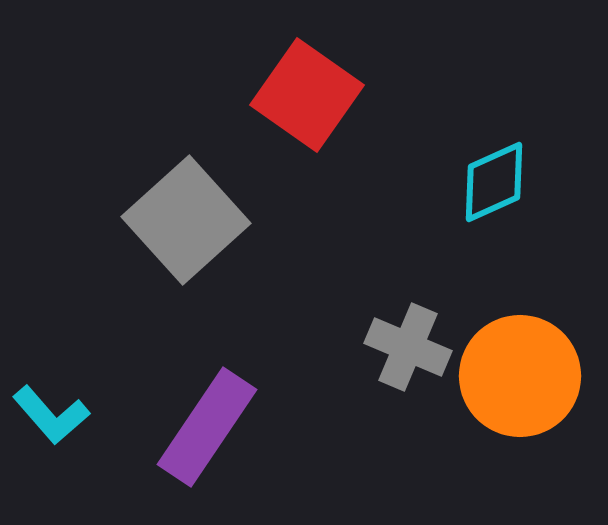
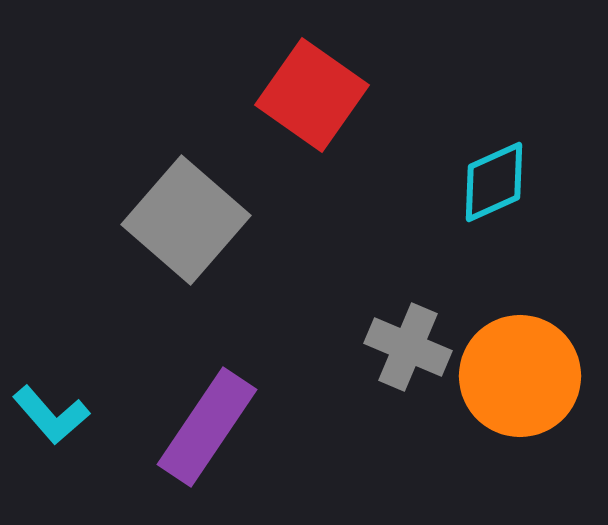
red square: moved 5 px right
gray square: rotated 7 degrees counterclockwise
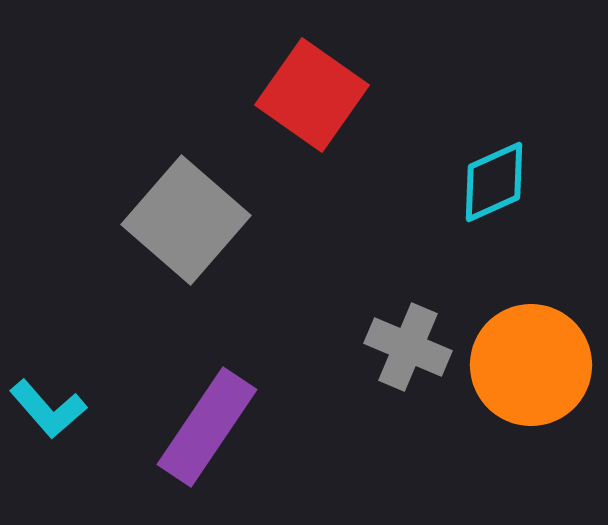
orange circle: moved 11 px right, 11 px up
cyan L-shape: moved 3 px left, 6 px up
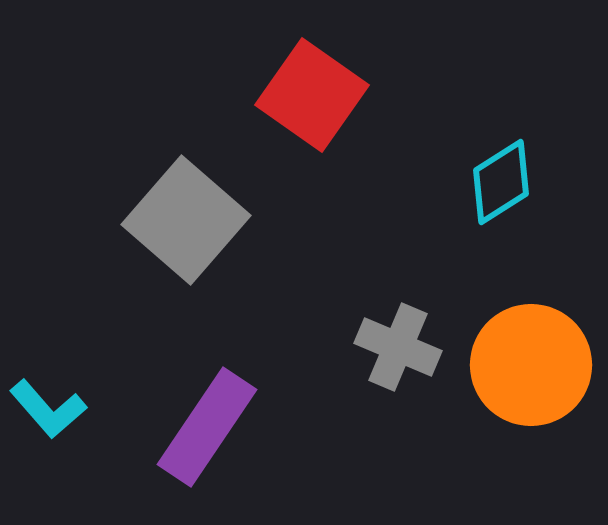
cyan diamond: moved 7 px right; rotated 8 degrees counterclockwise
gray cross: moved 10 px left
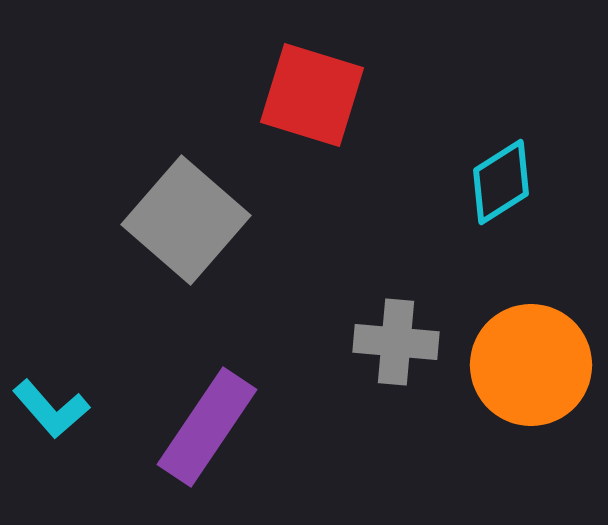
red square: rotated 18 degrees counterclockwise
gray cross: moved 2 px left, 5 px up; rotated 18 degrees counterclockwise
cyan L-shape: moved 3 px right
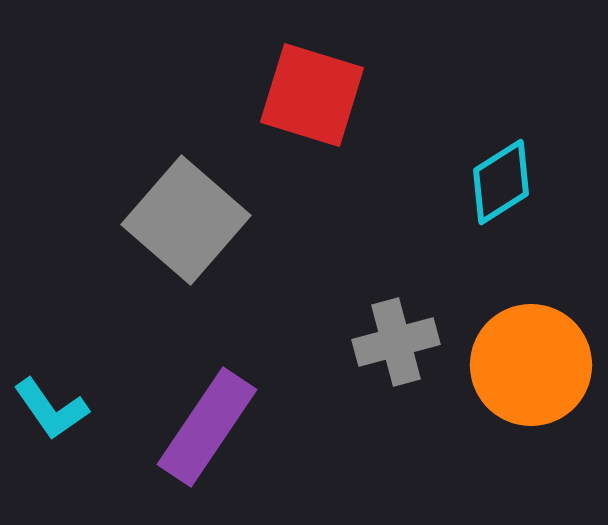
gray cross: rotated 20 degrees counterclockwise
cyan L-shape: rotated 6 degrees clockwise
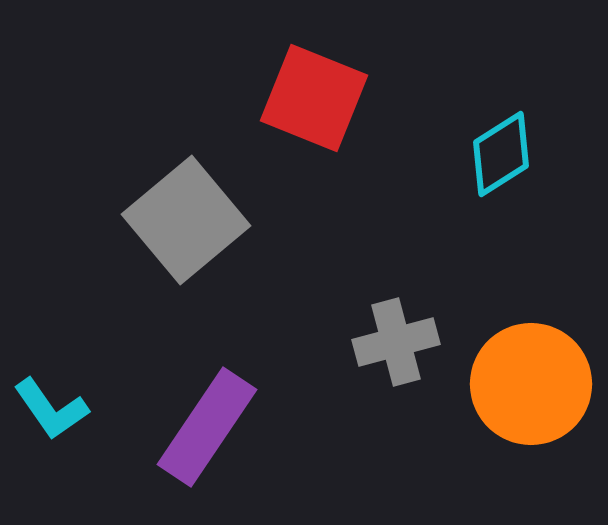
red square: moved 2 px right, 3 px down; rotated 5 degrees clockwise
cyan diamond: moved 28 px up
gray square: rotated 9 degrees clockwise
orange circle: moved 19 px down
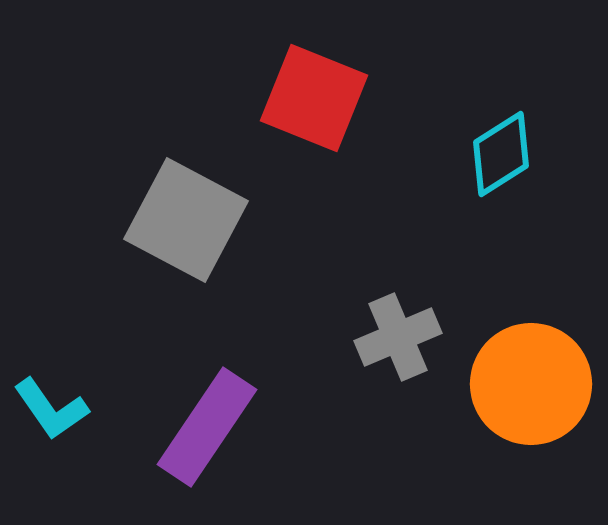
gray square: rotated 22 degrees counterclockwise
gray cross: moved 2 px right, 5 px up; rotated 8 degrees counterclockwise
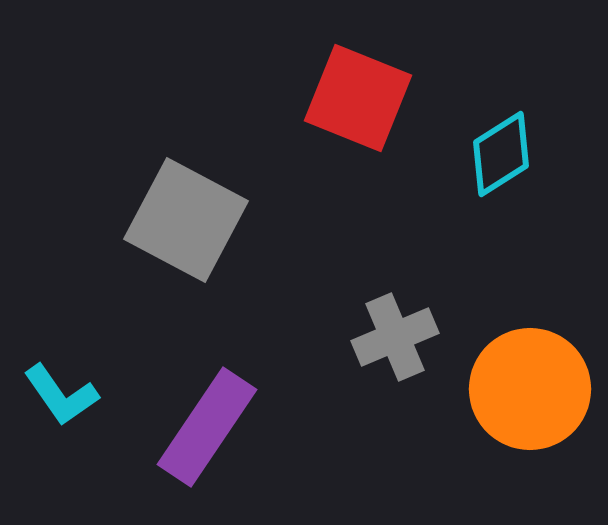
red square: moved 44 px right
gray cross: moved 3 px left
orange circle: moved 1 px left, 5 px down
cyan L-shape: moved 10 px right, 14 px up
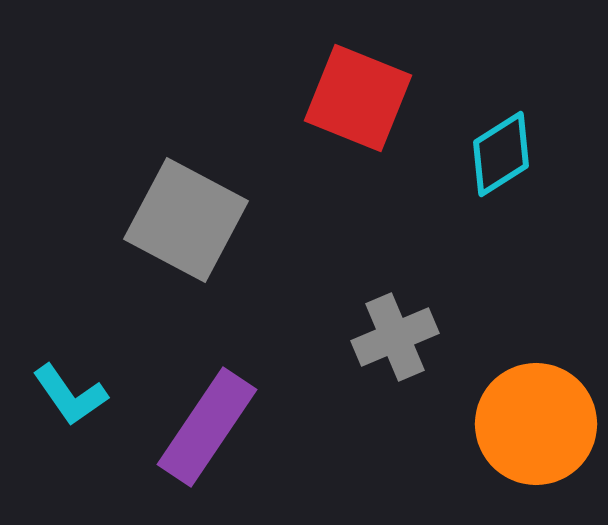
orange circle: moved 6 px right, 35 px down
cyan L-shape: moved 9 px right
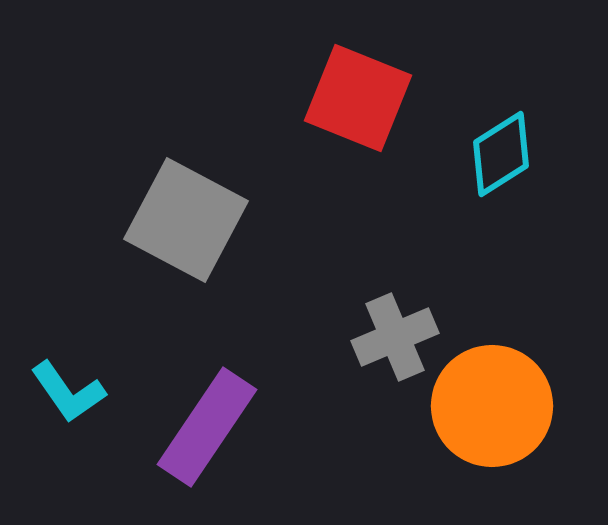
cyan L-shape: moved 2 px left, 3 px up
orange circle: moved 44 px left, 18 px up
